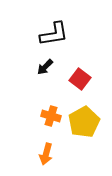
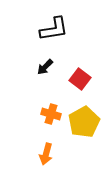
black L-shape: moved 5 px up
orange cross: moved 2 px up
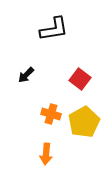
black arrow: moved 19 px left, 8 px down
orange arrow: rotated 10 degrees counterclockwise
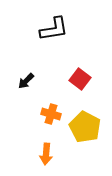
black arrow: moved 6 px down
yellow pentagon: moved 1 px right, 5 px down; rotated 16 degrees counterclockwise
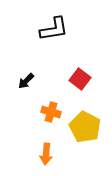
orange cross: moved 2 px up
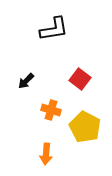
orange cross: moved 2 px up
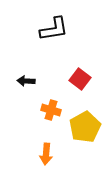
black arrow: rotated 48 degrees clockwise
yellow pentagon: rotated 16 degrees clockwise
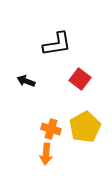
black L-shape: moved 3 px right, 15 px down
black arrow: rotated 18 degrees clockwise
orange cross: moved 19 px down
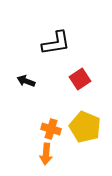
black L-shape: moved 1 px left, 1 px up
red square: rotated 20 degrees clockwise
yellow pentagon: rotated 20 degrees counterclockwise
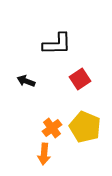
black L-shape: moved 1 px right, 1 px down; rotated 8 degrees clockwise
orange cross: moved 1 px right, 1 px up; rotated 36 degrees clockwise
orange arrow: moved 2 px left
